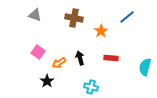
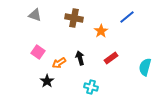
red rectangle: rotated 40 degrees counterclockwise
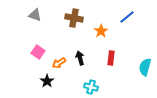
red rectangle: rotated 48 degrees counterclockwise
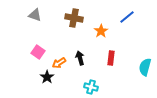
black star: moved 4 px up
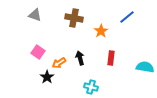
cyan semicircle: rotated 84 degrees clockwise
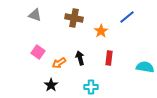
red rectangle: moved 2 px left
black star: moved 4 px right, 8 px down
cyan cross: rotated 16 degrees counterclockwise
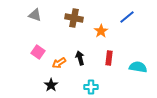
cyan semicircle: moved 7 px left
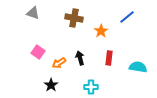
gray triangle: moved 2 px left, 2 px up
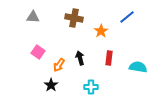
gray triangle: moved 4 px down; rotated 16 degrees counterclockwise
orange arrow: moved 2 px down; rotated 24 degrees counterclockwise
